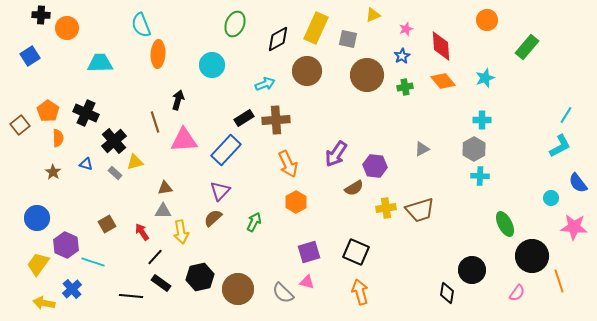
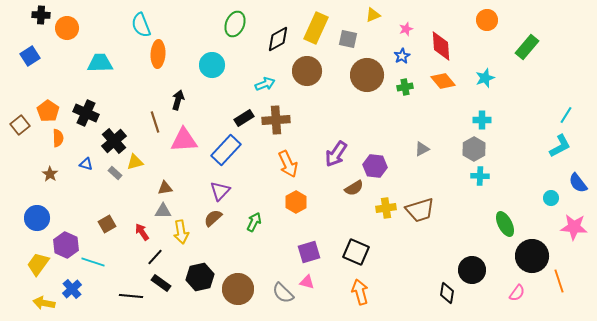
brown star at (53, 172): moved 3 px left, 2 px down
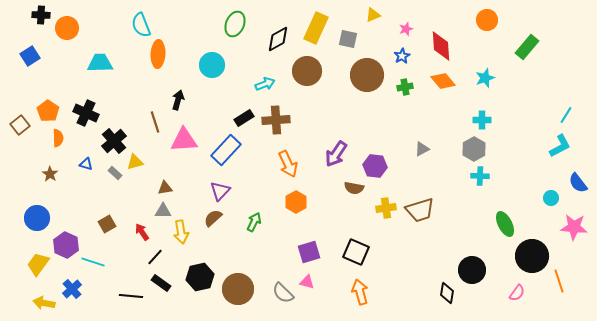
brown semicircle at (354, 188): rotated 42 degrees clockwise
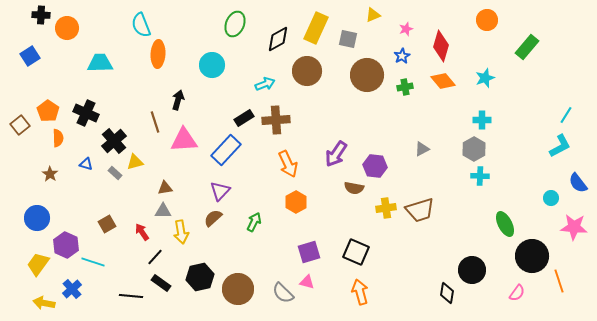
red diamond at (441, 46): rotated 20 degrees clockwise
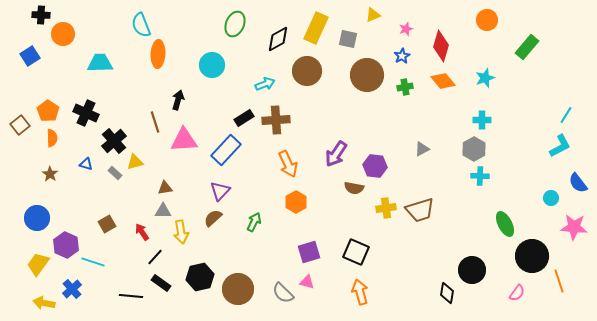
orange circle at (67, 28): moved 4 px left, 6 px down
orange semicircle at (58, 138): moved 6 px left
